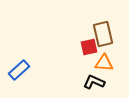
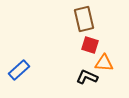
brown rectangle: moved 19 px left, 15 px up
red square: moved 1 px right, 2 px up; rotated 30 degrees clockwise
black L-shape: moved 7 px left, 5 px up
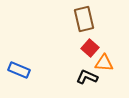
red square: moved 3 px down; rotated 24 degrees clockwise
blue rectangle: rotated 65 degrees clockwise
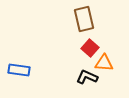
blue rectangle: rotated 15 degrees counterclockwise
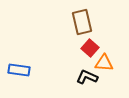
brown rectangle: moved 2 px left, 3 px down
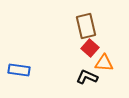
brown rectangle: moved 4 px right, 4 px down
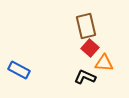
blue rectangle: rotated 20 degrees clockwise
black L-shape: moved 2 px left
